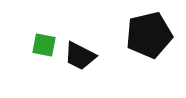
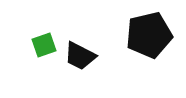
green square: rotated 30 degrees counterclockwise
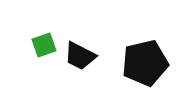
black pentagon: moved 4 px left, 28 px down
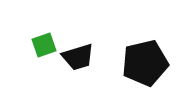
black trapezoid: moved 2 px left, 1 px down; rotated 44 degrees counterclockwise
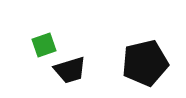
black trapezoid: moved 8 px left, 13 px down
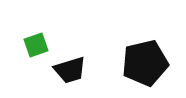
green square: moved 8 px left
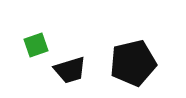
black pentagon: moved 12 px left
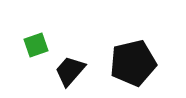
black trapezoid: moved 1 px down; rotated 148 degrees clockwise
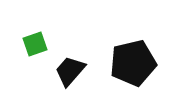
green square: moved 1 px left, 1 px up
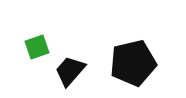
green square: moved 2 px right, 3 px down
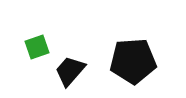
black pentagon: moved 2 px up; rotated 9 degrees clockwise
